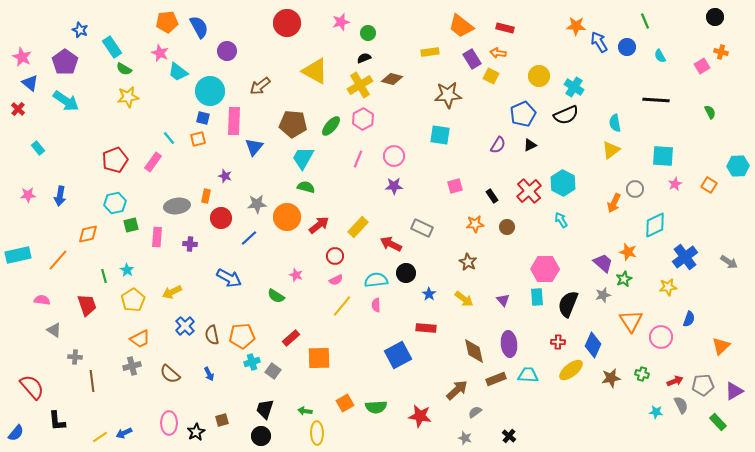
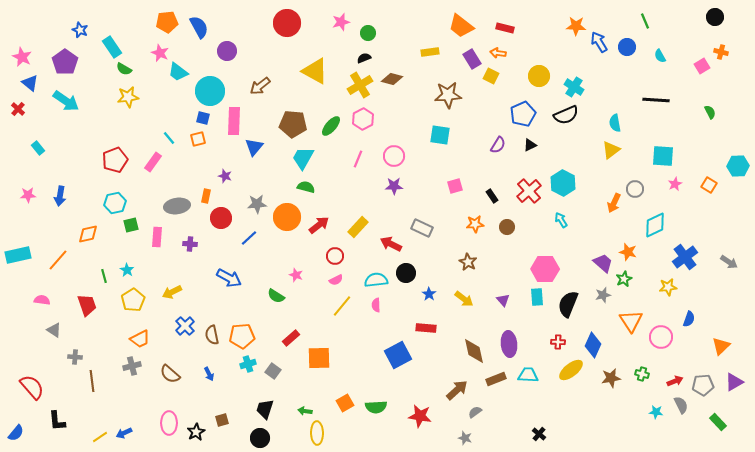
cyan cross at (252, 362): moved 4 px left, 2 px down
purple triangle at (734, 391): moved 9 px up
black circle at (261, 436): moved 1 px left, 2 px down
black cross at (509, 436): moved 30 px right, 2 px up
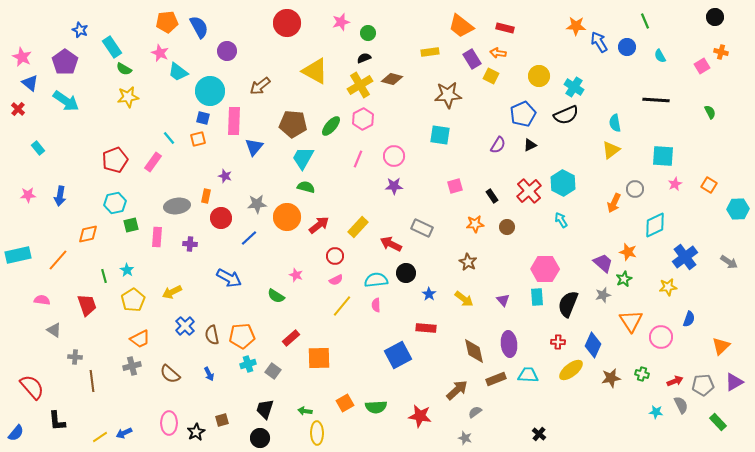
cyan hexagon at (738, 166): moved 43 px down
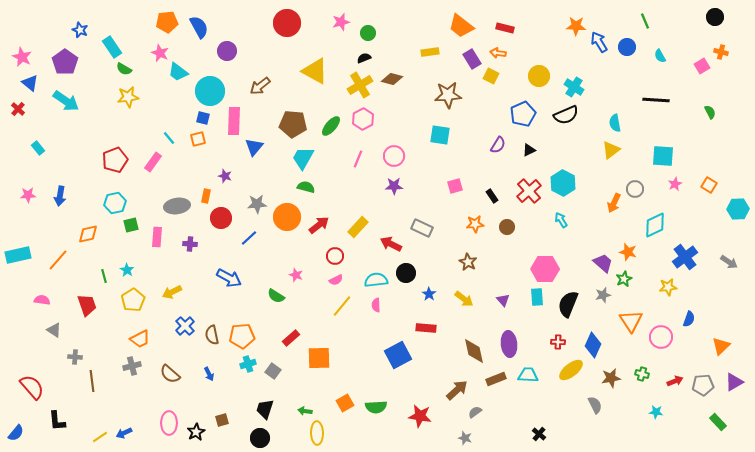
black triangle at (530, 145): moved 1 px left, 5 px down
gray semicircle at (681, 405): moved 86 px left
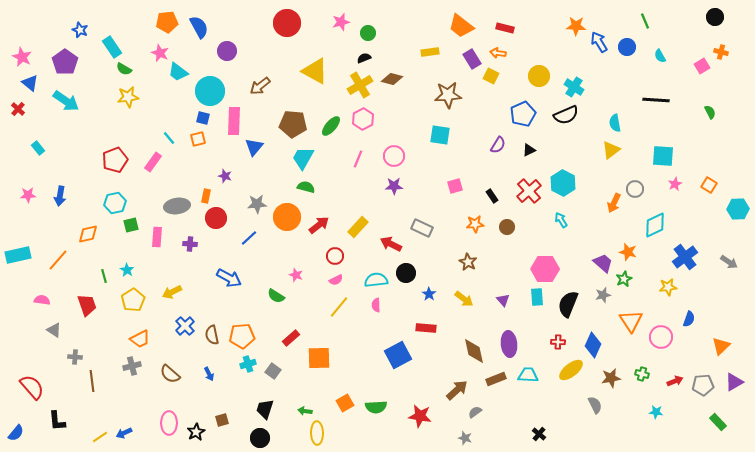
red circle at (221, 218): moved 5 px left
yellow line at (342, 306): moved 3 px left, 1 px down
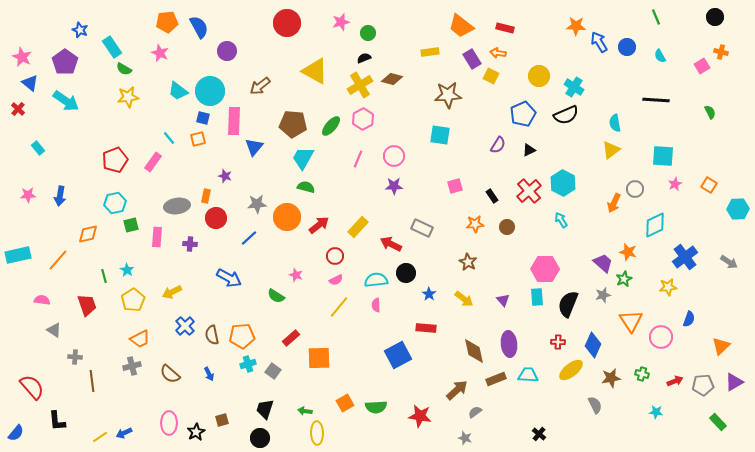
green line at (645, 21): moved 11 px right, 4 px up
cyan trapezoid at (178, 72): moved 19 px down
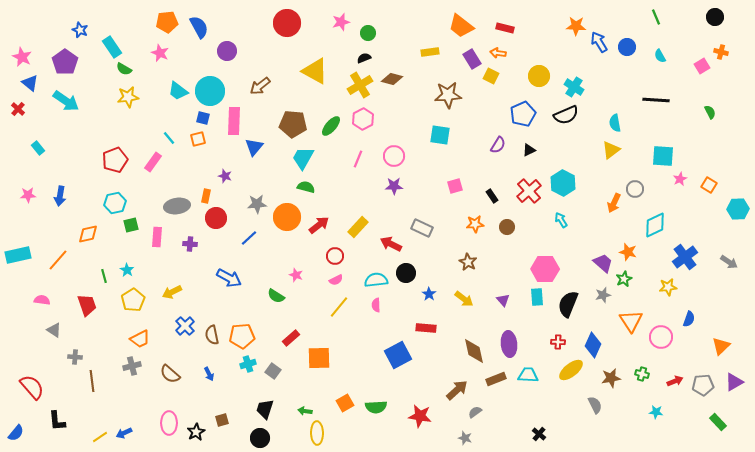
pink star at (675, 184): moved 5 px right, 5 px up
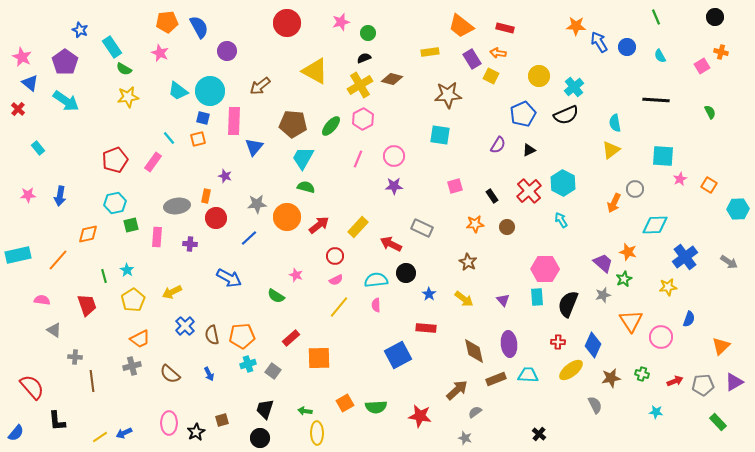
cyan cross at (574, 87): rotated 18 degrees clockwise
cyan diamond at (655, 225): rotated 24 degrees clockwise
